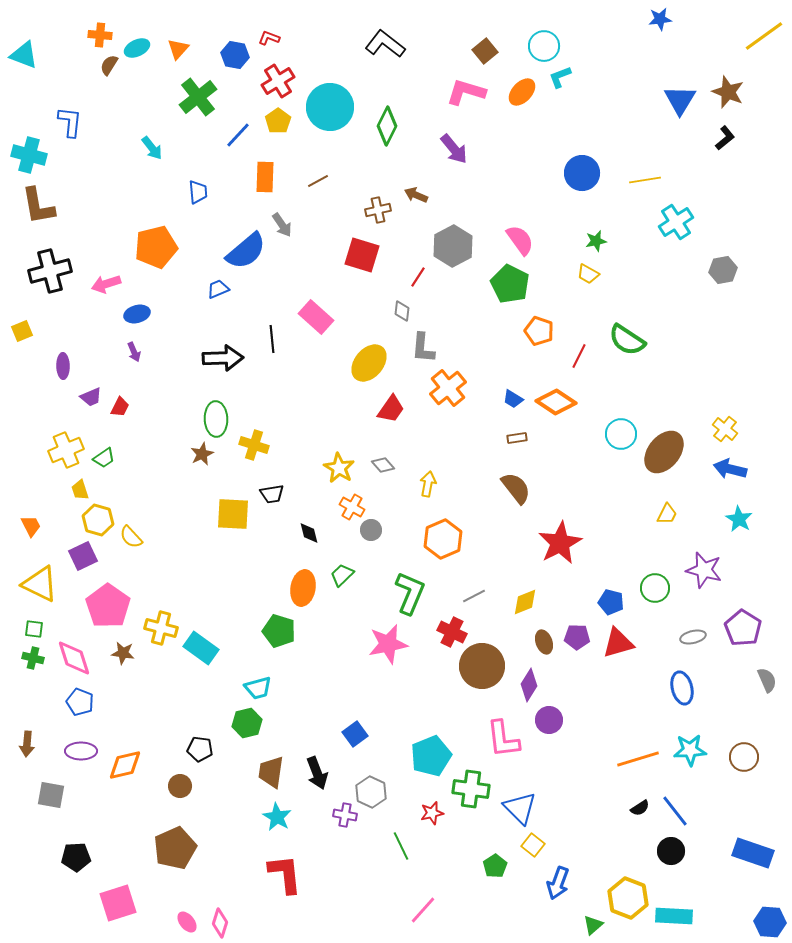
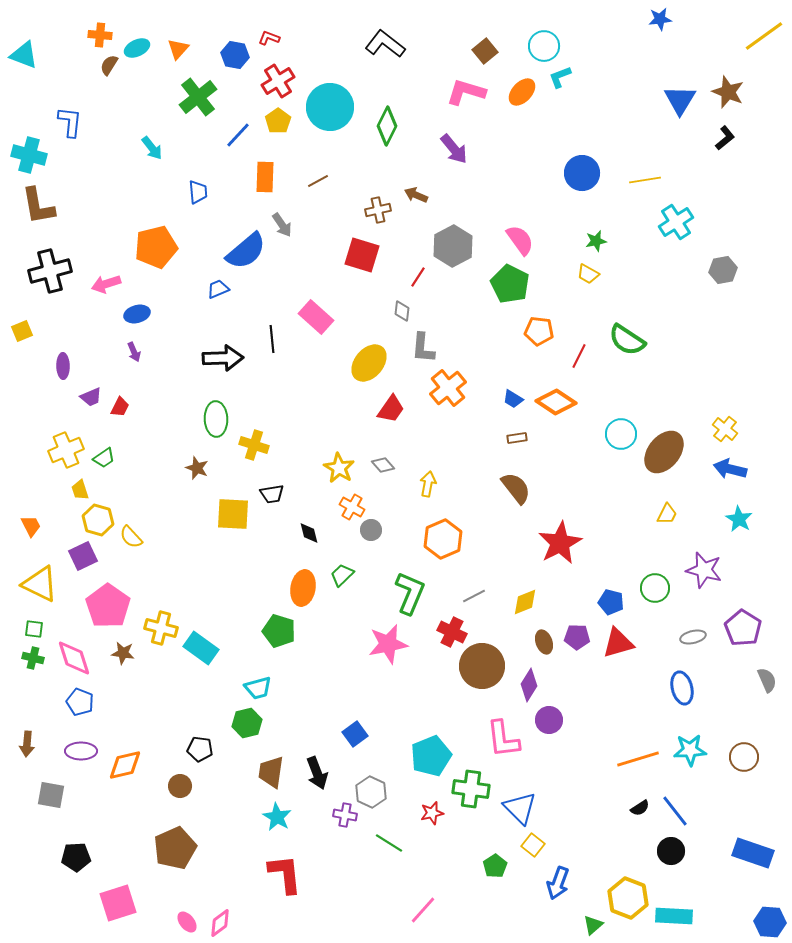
orange pentagon at (539, 331): rotated 12 degrees counterclockwise
brown star at (202, 454): moved 5 px left, 14 px down; rotated 25 degrees counterclockwise
green line at (401, 846): moved 12 px left, 3 px up; rotated 32 degrees counterclockwise
pink diamond at (220, 923): rotated 36 degrees clockwise
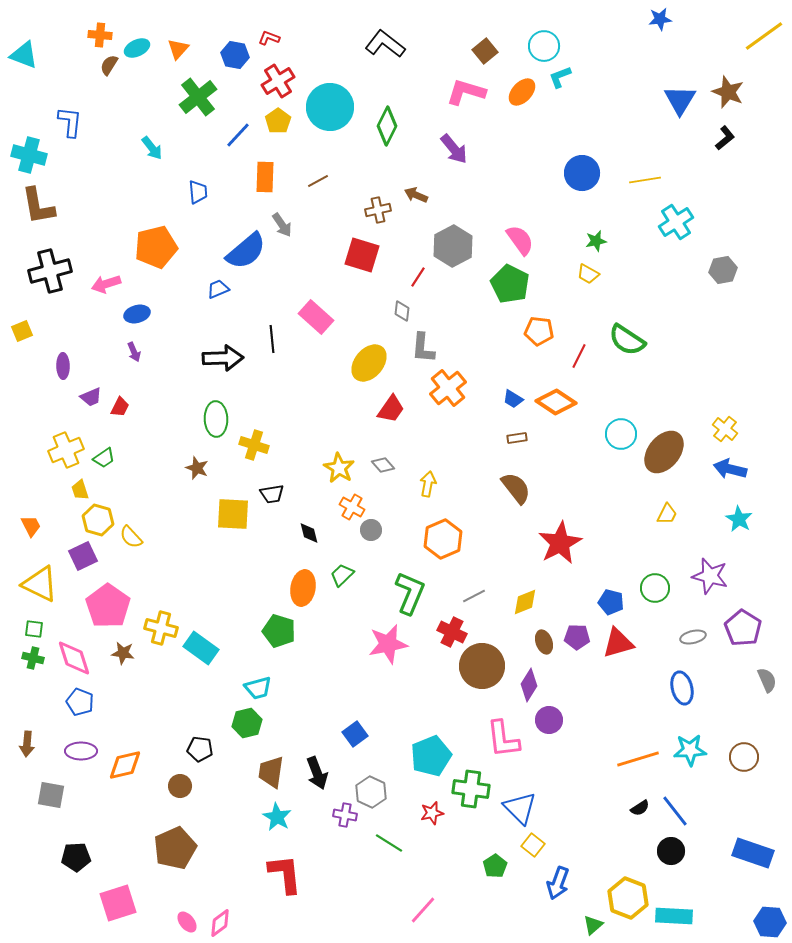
purple star at (704, 570): moved 6 px right, 6 px down
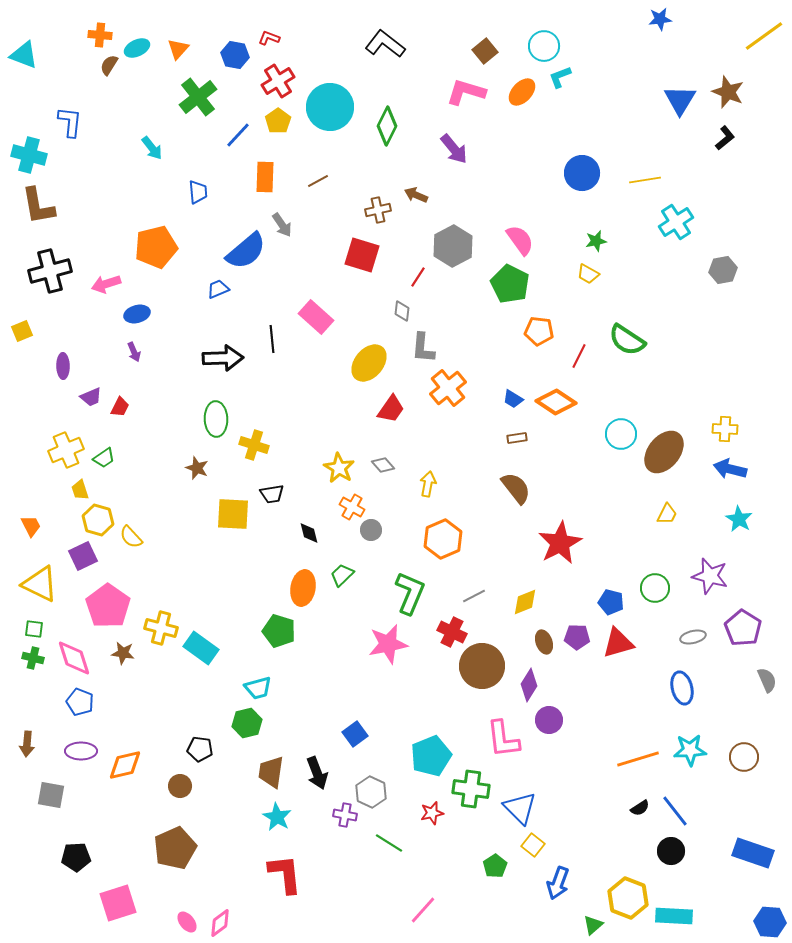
yellow cross at (725, 429): rotated 35 degrees counterclockwise
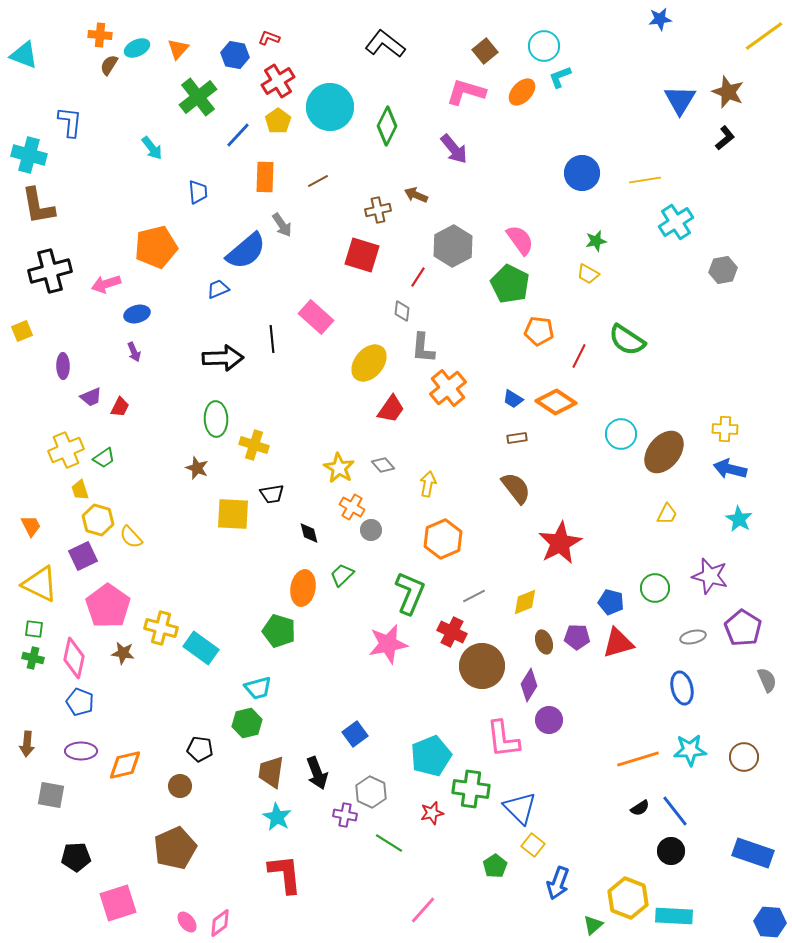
pink diamond at (74, 658): rotated 30 degrees clockwise
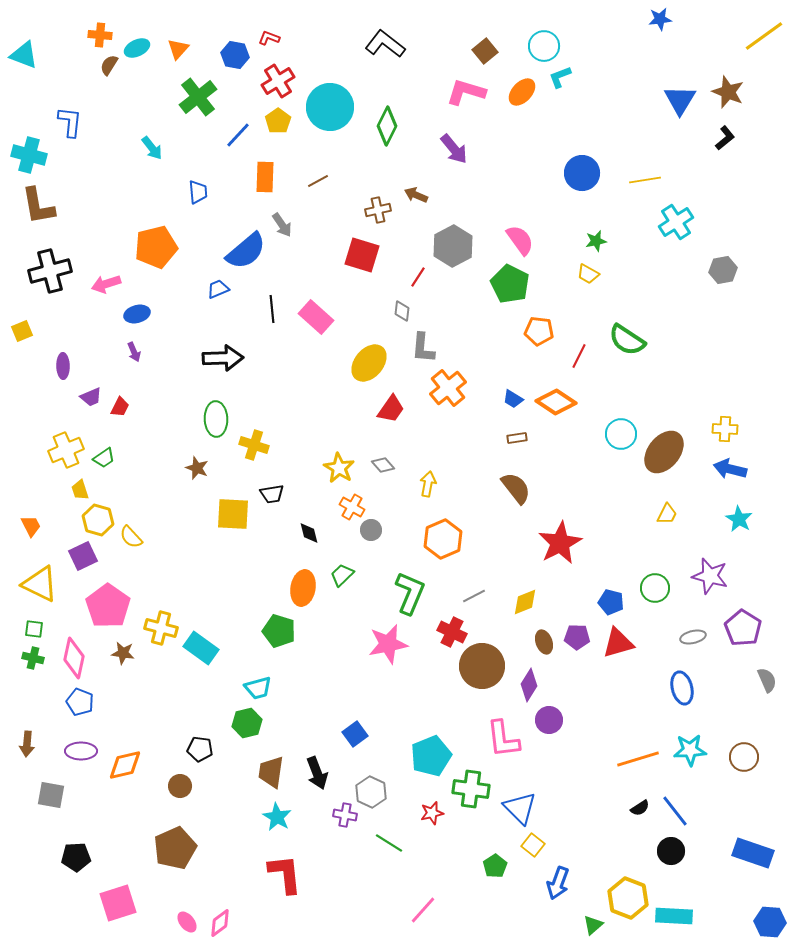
black line at (272, 339): moved 30 px up
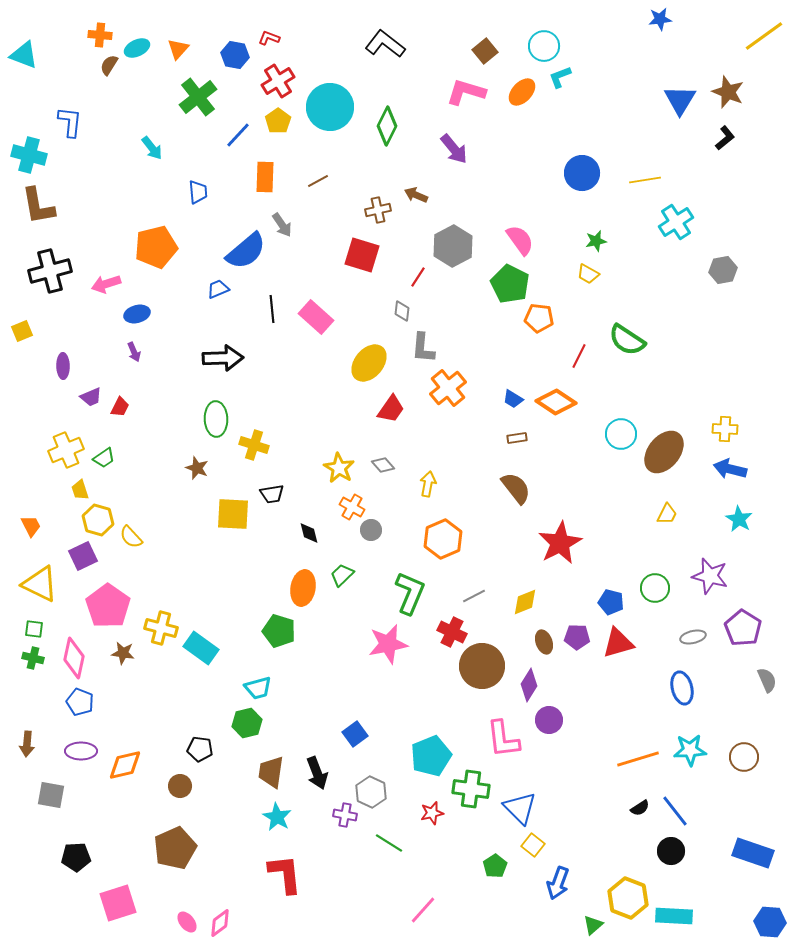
orange pentagon at (539, 331): moved 13 px up
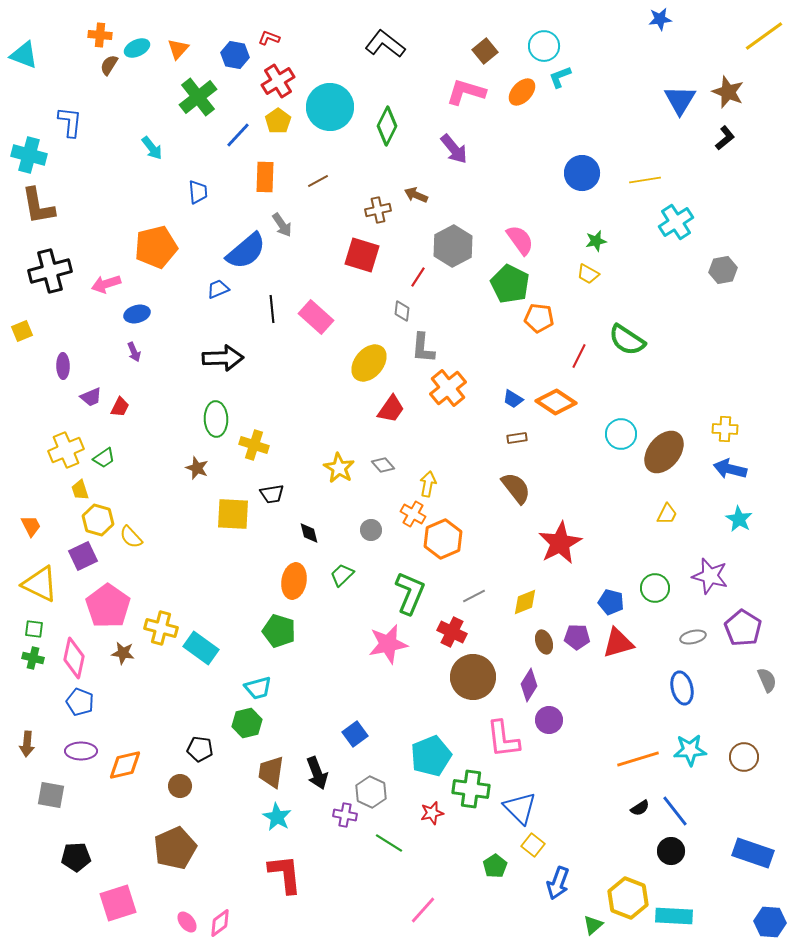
orange cross at (352, 507): moved 61 px right, 7 px down
orange ellipse at (303, 588): moved 9 px left, 7 px up
brown circle at (482, 666): moved 9 px left, 11 px down
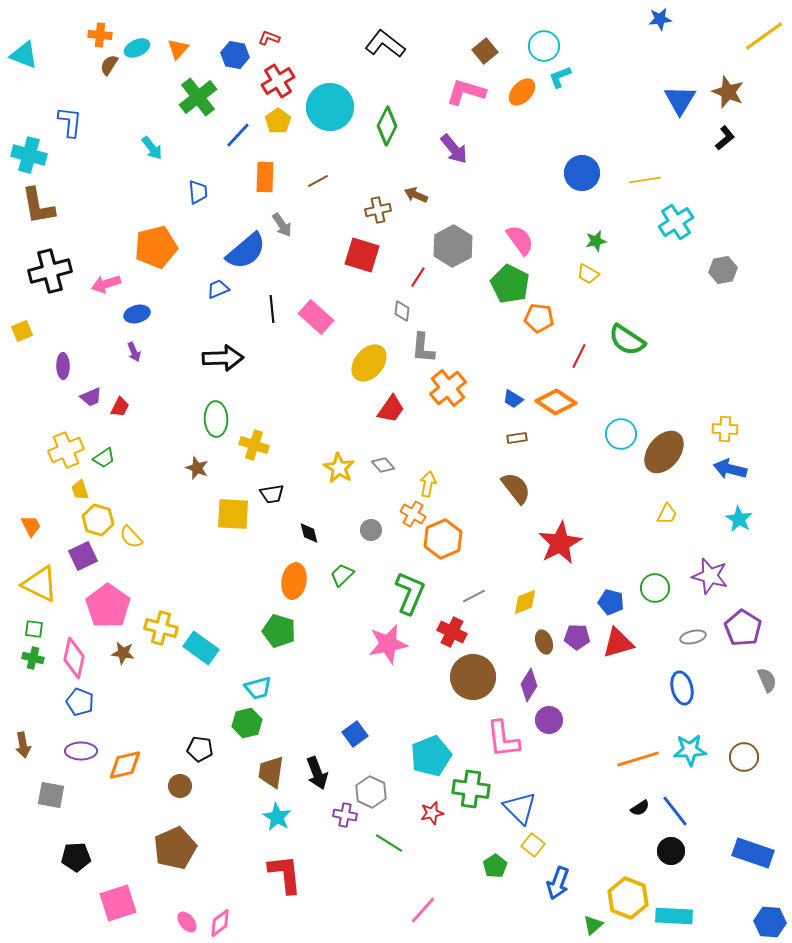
brown arrow at (27, 744): moved 4 px left, 1 px down; rotated 15 degrees counterclockwise
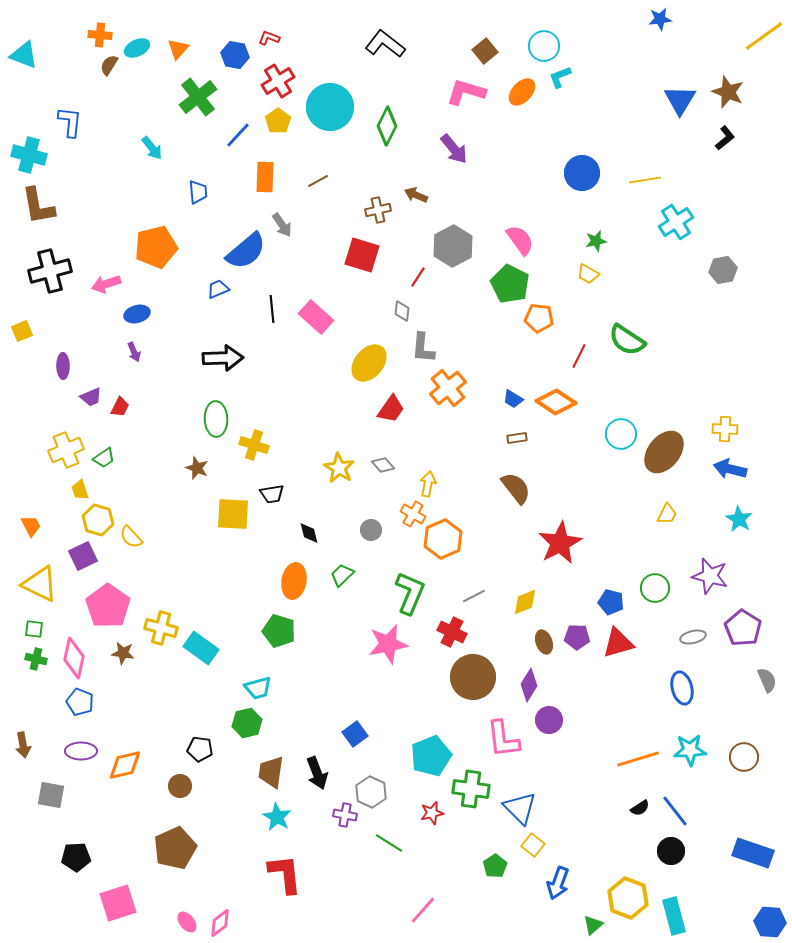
green cross at (33, 658): moved 3 px right, 1 px down
cyan rectangle at (674, 916): rotated 72 degrees clockwise
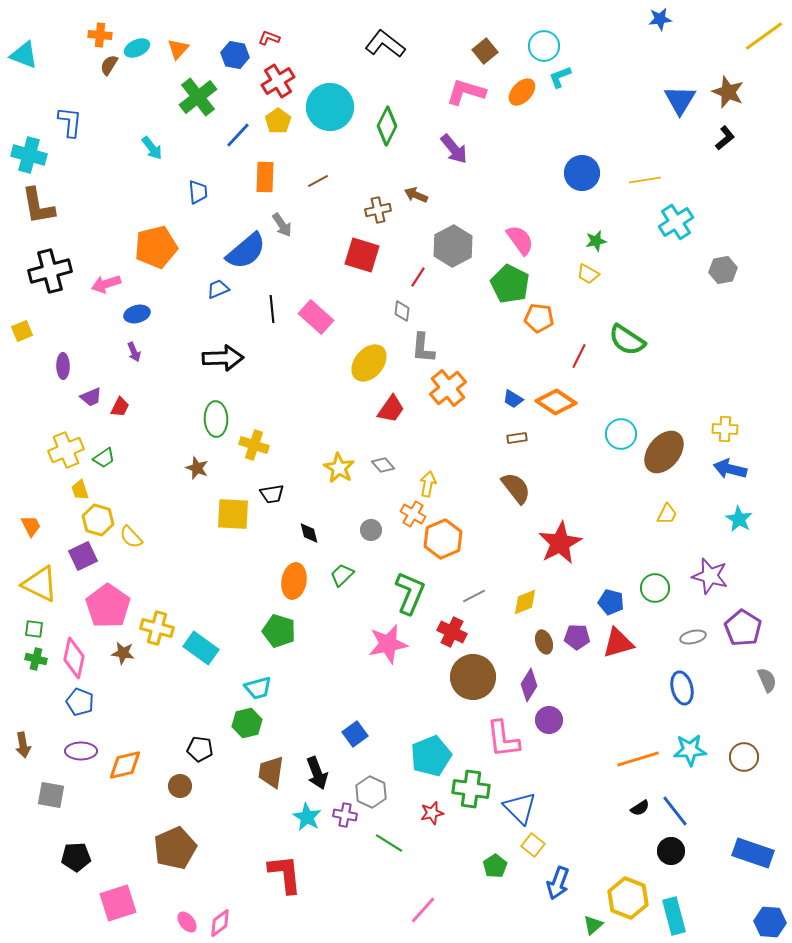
yellow cross at (161, 628): moved 4 px left
cyan star at (277, 817): moved 30 px right
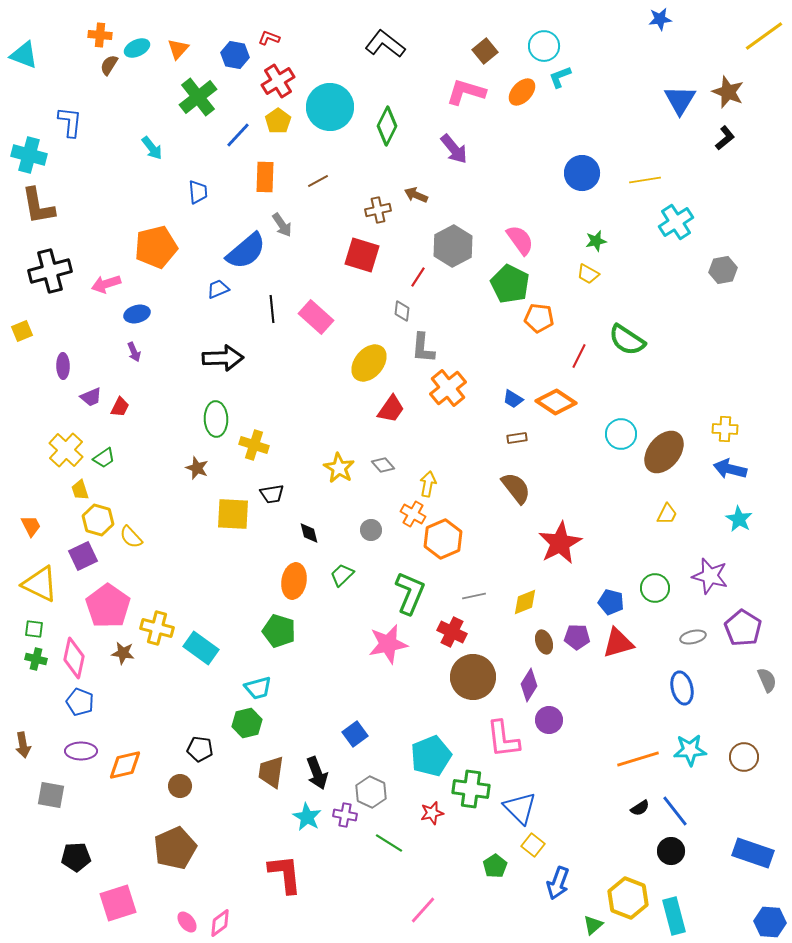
yellow cross at (66, 450): rotated 24 degrees counterclockwise
gray line at (474, 596): rotated 15 degrees clockwise
